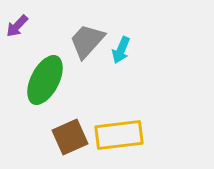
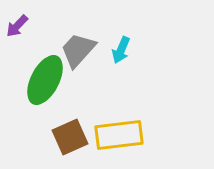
gray trapezoid: moved 9 px left, 9 px down
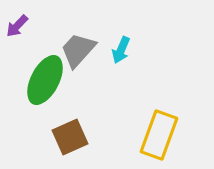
yellow rectangle: moved 40 px right; rotated 63 degrees counterclockwise
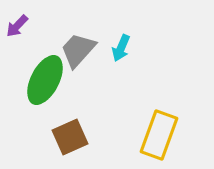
cyan arrow: moved 2 px up
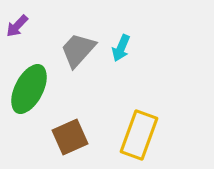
green ellipse: moved 16 px left, 9 px down
yellow rectangle: moved 20 px left
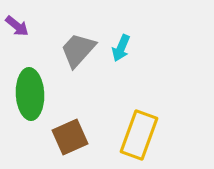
purple arrow: rotated 95 degrees counterclockwise
green ellipse: moved 1 px right, 5 px down; rotated 30 degrees counterclockwise
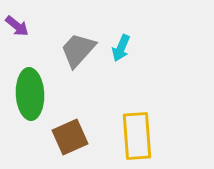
yellow rectangle: moved 2 px left, 1 px down; rotated 24 degrees counterclockwise
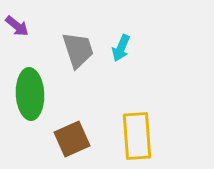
gray trapezoid: rotated 120 degrees clockwise
brown square: moved 2 px right, 2 px down
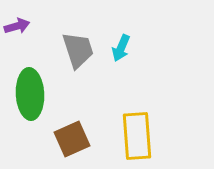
purple arrow: rotated 55 degrees counterclockwise
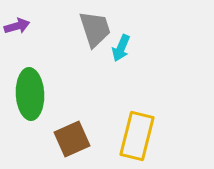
gray trapezoid: moved 17 px right, 21 px up
yellow rectangle: rotated 18 degrees clockwise
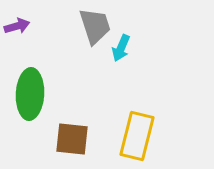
gray trapezoid: moved 3 px up
green ellipse: rotated 6 degrees clockwise
brown square: rotated 30 degrees clockwise
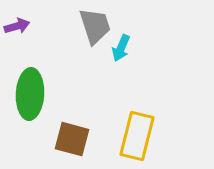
brown square: rotated 9 degrees clockwise
